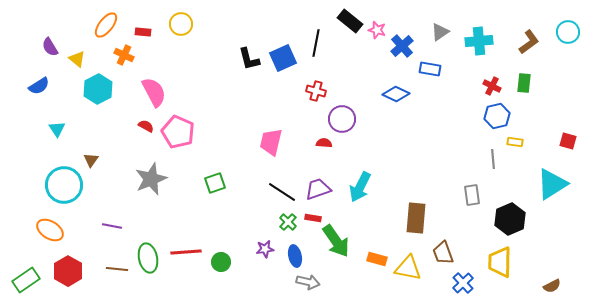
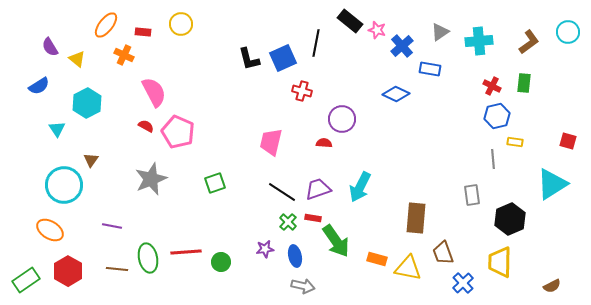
cyan hexagon at (98, 89): moved 11 px left, 14 px down
red cross at (316, 91): moved 14 px left
gray arrow at (308, 282): moved 5 px left, 4 px down
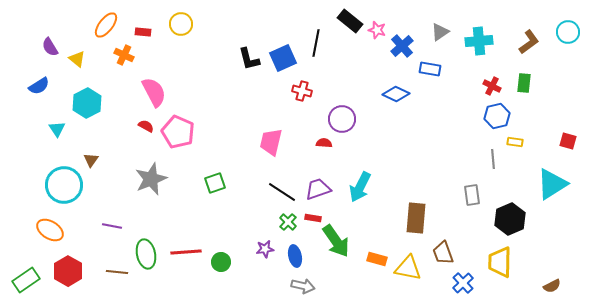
green ellipse at (148, 258): moved 2 px left, 4 px up
brown line at (117, 269): moved 3 px down
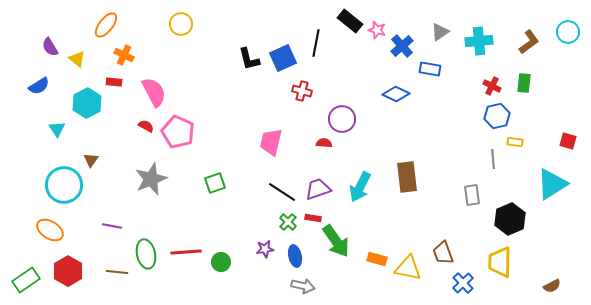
red rectangle at (143, 32): moved 29 px left, 50 px down
brown rectangle at (416, 218): moved 9 px left, 41 px up; rotated 12 degrees counterclockwise
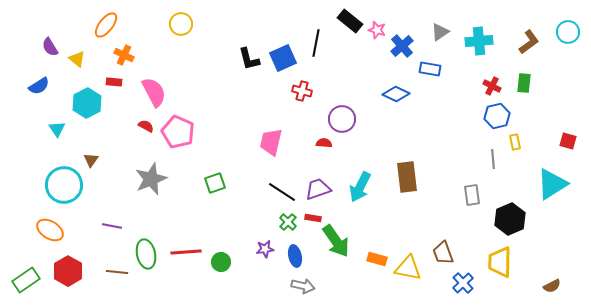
yellow rectangle at (515, 142): rotated 70 degrees clockwise
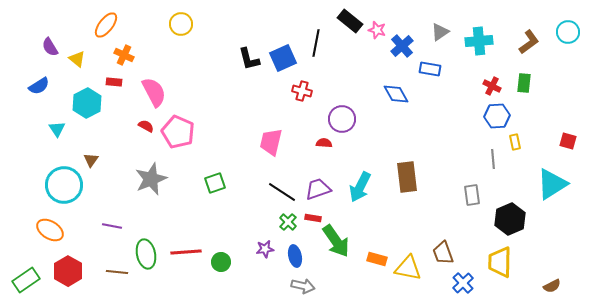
blue diamond at (396, 94): rotated 36 degrees clockwise
blue hexagon at (497, 116): rotated 10 degrees clockwise
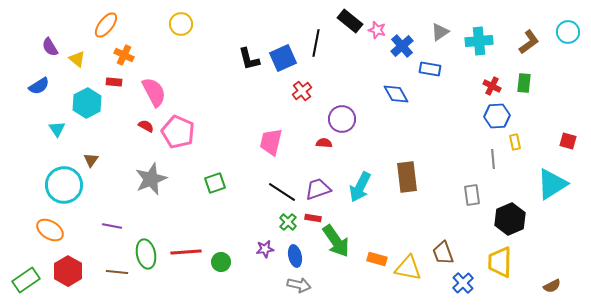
red cross at (302, 91): rotated 36 degrees clockwise
gray arrow at (303, 286): moved 4 px left, 1 px up
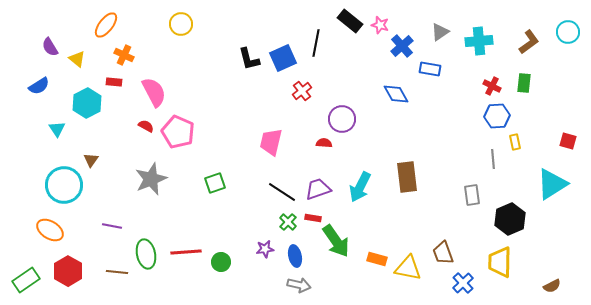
pink star at (377, 30): moved 3 px right, 5 px up
